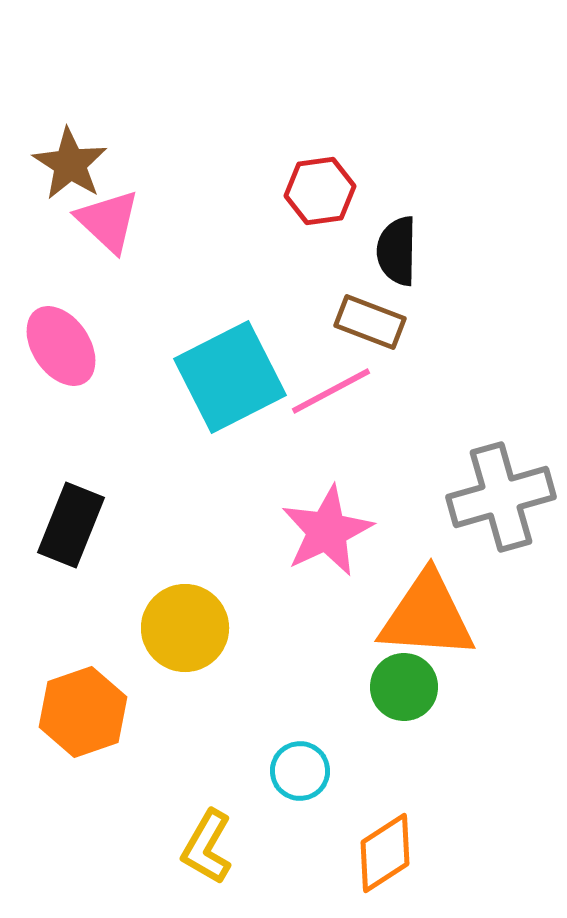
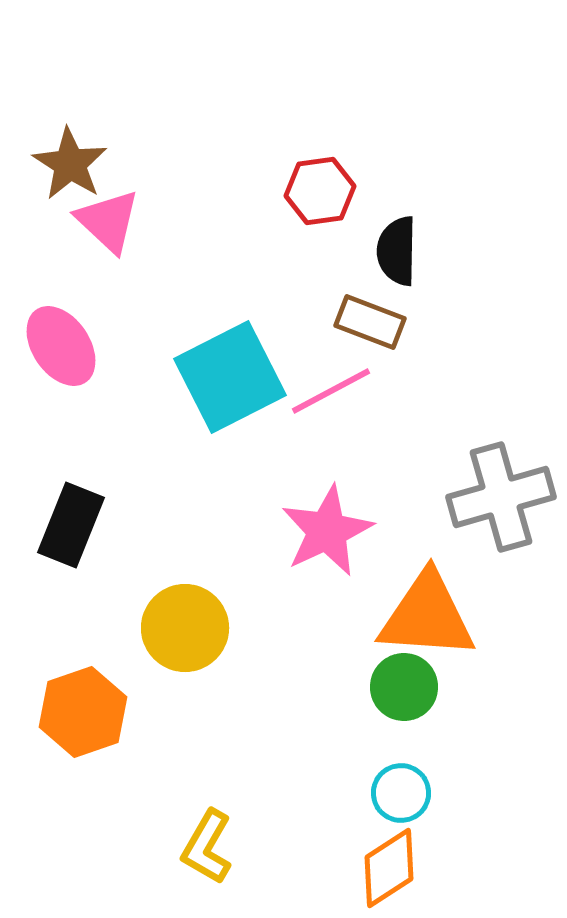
cyan circle: moved 101 px right, 22 px down
orange diamond: moved 4 px right, 15 px down
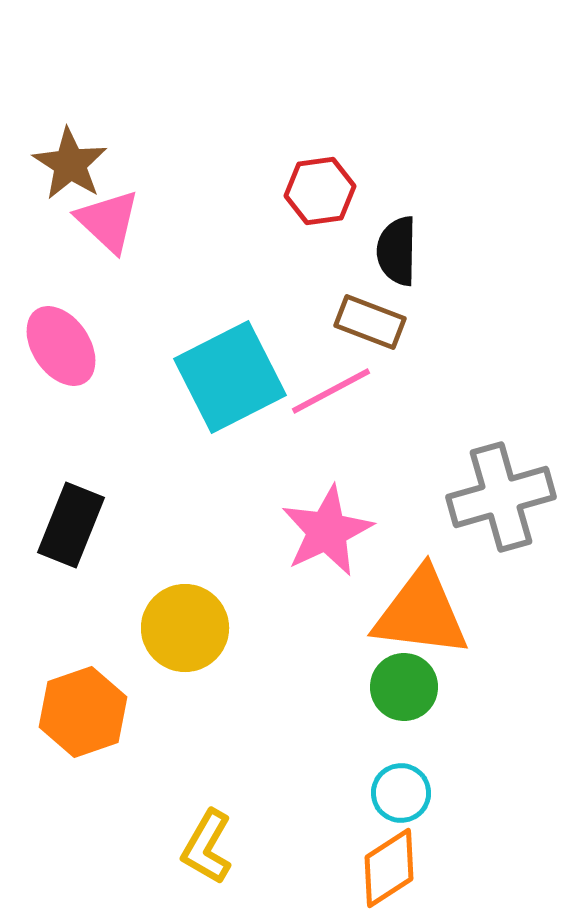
orange triangle: moved 6 px left, 3 px up; rotated 3 degrees clockwise
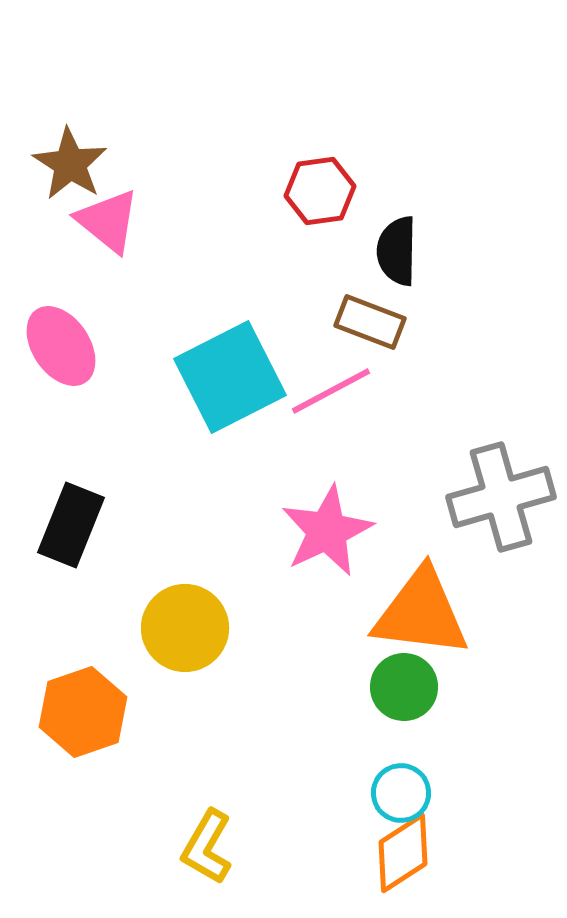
pink triangle: rotated 4 degrees counterclockwise
orange diamond: moved 14 px right, 15 px up
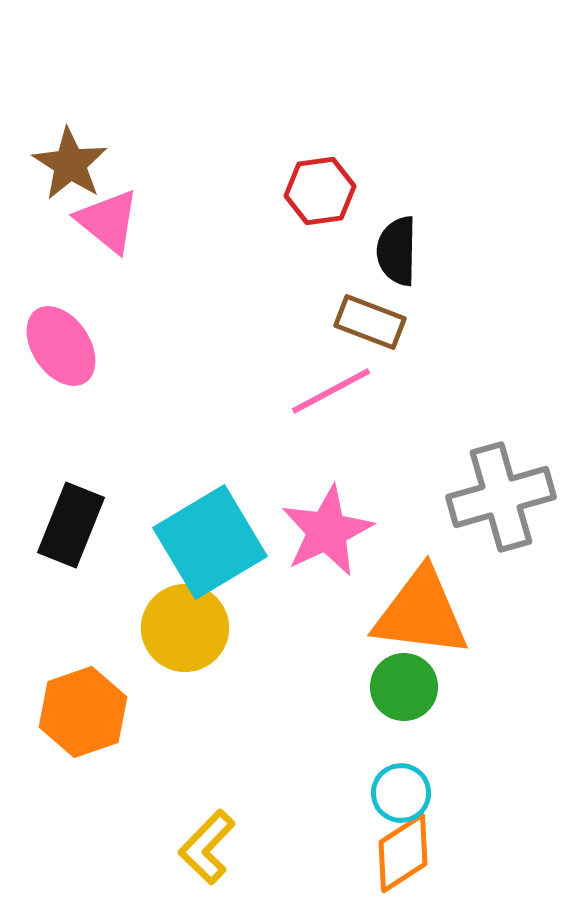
cyan square: moved 20 px left, 165 px down; rotated 4 degrees counterclockwise
yellow L-shape: rotated 14 degrees clockwise
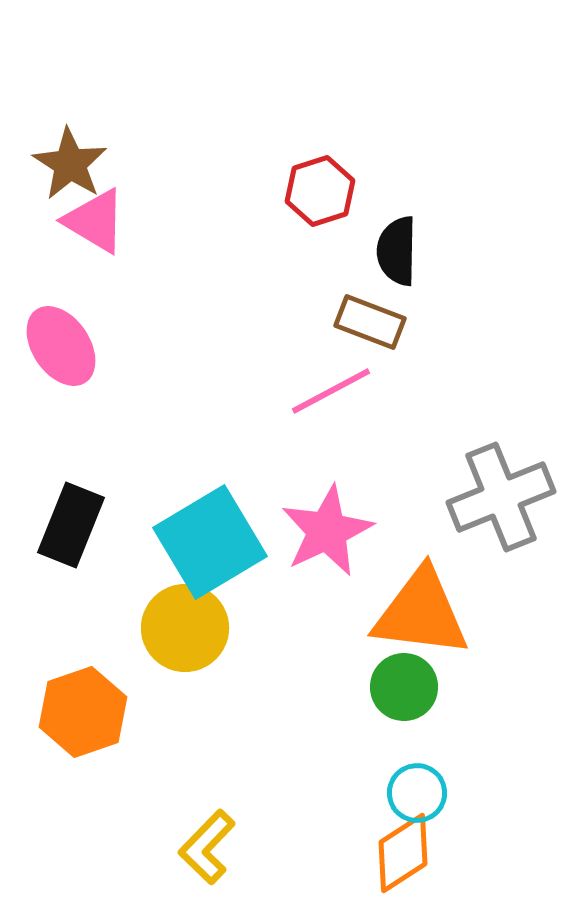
red hexagon: rotated 10 degrees counterclockwise
pink triangle: moved 13 px left; rotated 8 degrees counterclockwise
gray cross: rotated 6 degrees counterclockwise
cyan circle: moved 16 px right
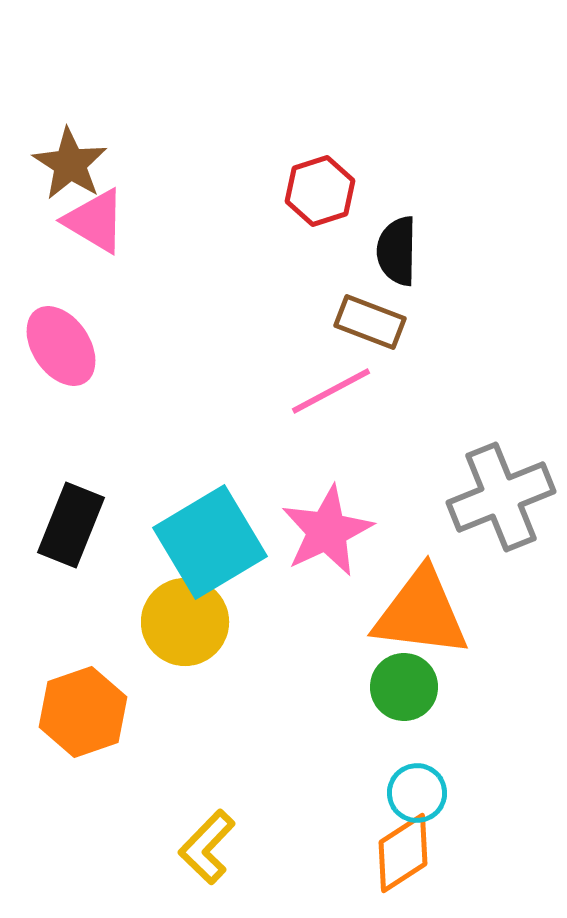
yellow circle: moved 6 px up
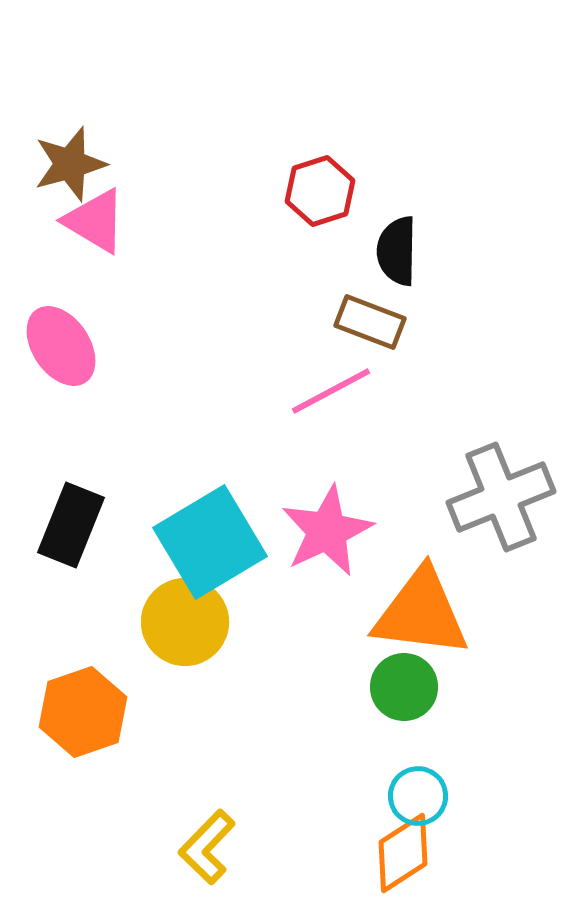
brown star: rotated 24 degrees clockwise
cyan circle: moved 1 px right, 3 px down
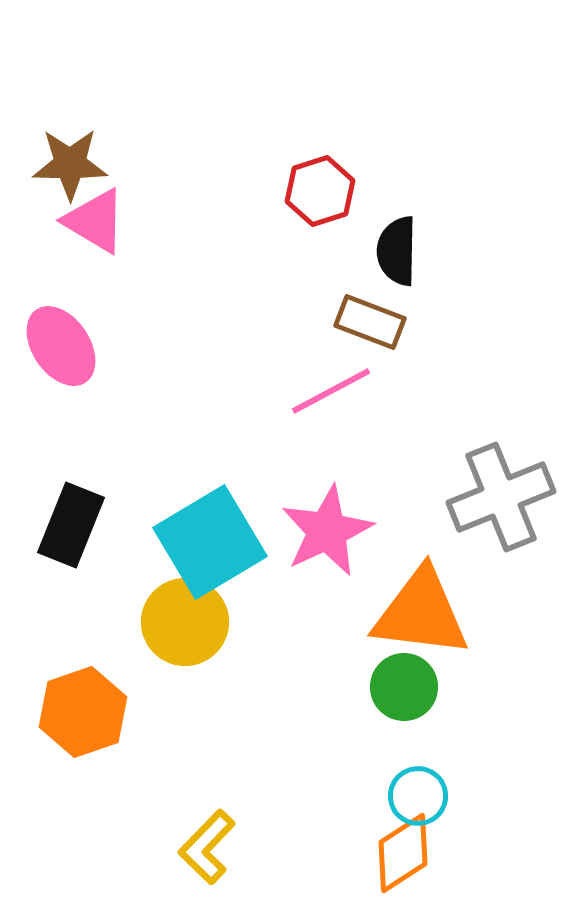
brown star: rotated 16 degrees clockwise
